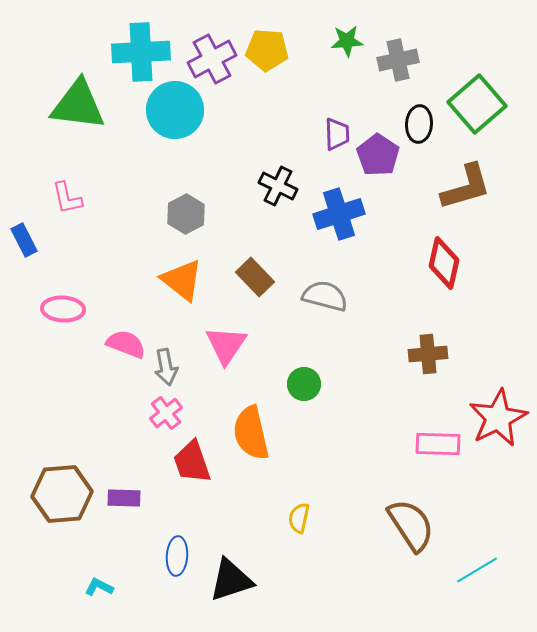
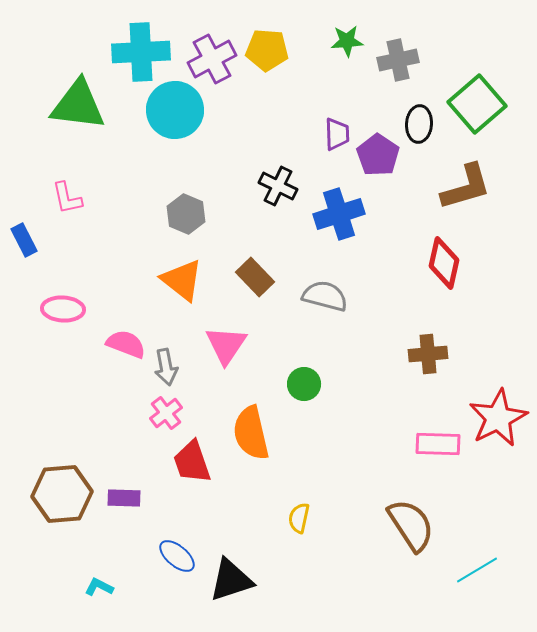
gray hexagon: rotated 9 degrees counterclockwise
blue ellipse: rotated 54 degrees counterclockwise
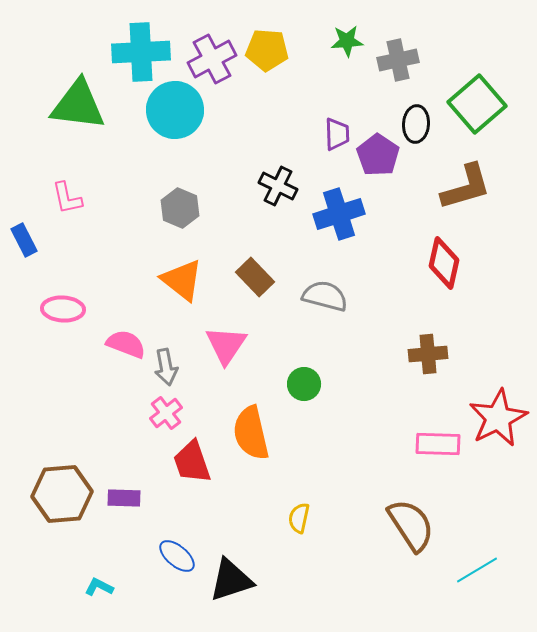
black ellipse: moved 3 px left
gray hexagon: moved 6 px left, 6 px up
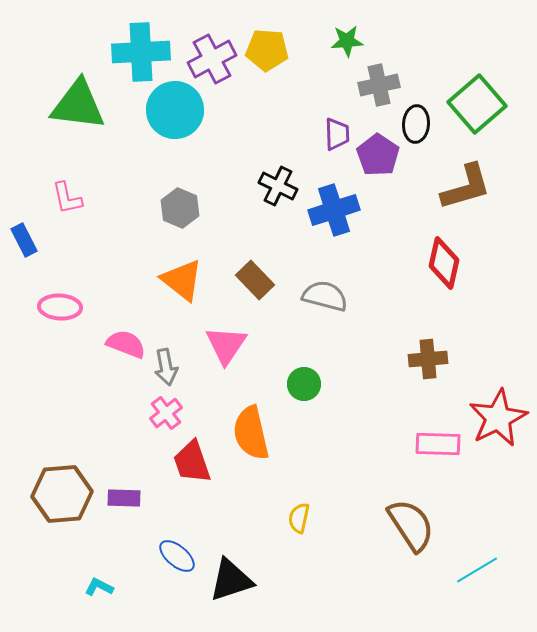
gray cross: moved 19 px left, 25 px down
blue cross: moved 5 px left, 4 px up
brown rectangle: moved 3 px down
pink ellipse: moved 3 px left, 2 px up
brown cross: moved 5 px down
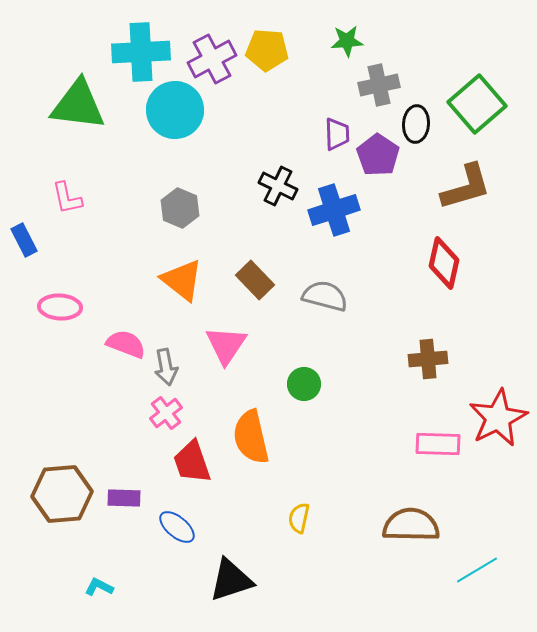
orange semicircle: moved 4 px down
brown semicircle: rotated 56 degrees counterclockwise
blue ellipse: moved 29 px up
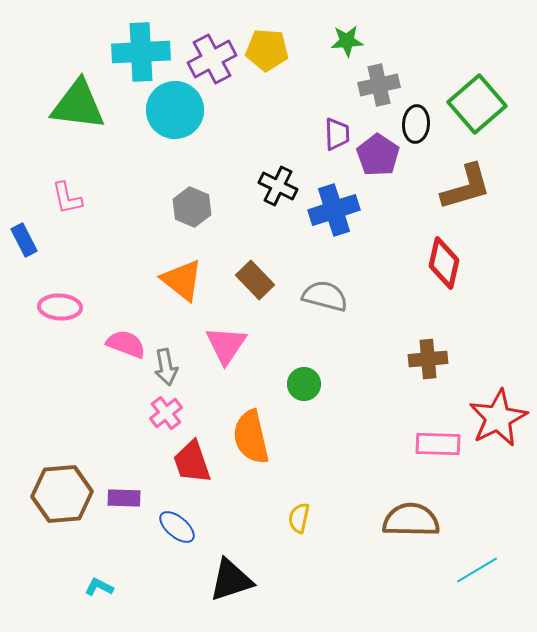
gray hexagon: moved 12 px right, 1 px up
brown semicircle: moved 5 px up
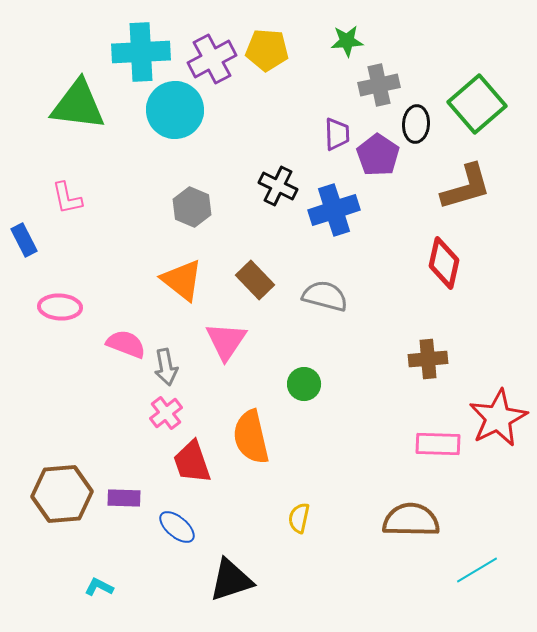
pink triangle: moved 4 px up
